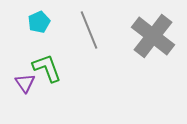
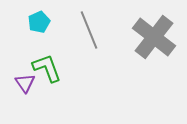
gray cross: moved 1 px right, 1 px down
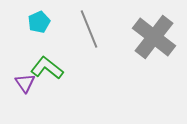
gray line: moved 1 px up
green L-shape: rotated 32 degrees counterclockwise
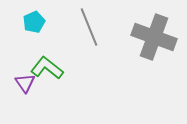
cyan pentagon: moved 5 px left
gray line: moved 2 px up
gray cross: rotated 18 degrees counterclockwise
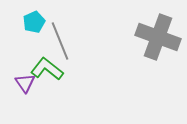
gray line: moved 29 px left, 14 px down
gray cross: moved 4 px right
green L-shape: moved 1 px down
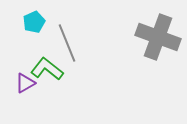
gray line: moved 7 px right, 2 px down
purple triangle: rotated 35 degrees clockwise
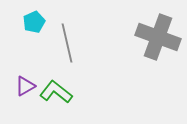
gray line: rotated 9 degrees clockwise
green L-shape: moved 9 px right, 23 px down
purple triangle: moved 3 px down
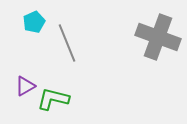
gray line: rotated 9 degrees counterclockwise
green L-shape: moved 3 px left, 7 px down; rotated 24 degrees counterclockwise
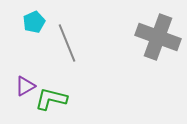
green L-shape: moved 2 px left
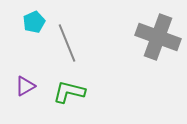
green L-shape: moved 18 px right, 7 px up
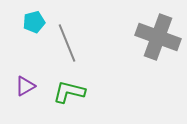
cyan pentagon: rotated 10 degrees clockwise
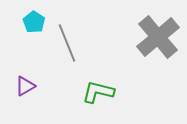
cyan pentagon: rotated 25 degrees counterclockwise
gray cross: rotated 30 degrees clockwise
green L-shape: moved 29 px right
